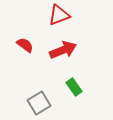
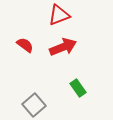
red arrow: moved 3 px up
green rectangle: moved 4 px right, 1 px down
gray square: moved 5 px left, 2 px down; rotated 10 degrees counterclockwise
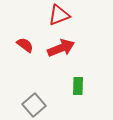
red arrow: moved 2 px left, 1 px down
green rectangle: moved 2 px up; rotated 36 degrees clockwise
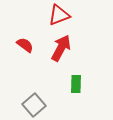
red arrow: rotated 40 degrees counterclockwise
green rectangle: moved 2 px left, 2 px up
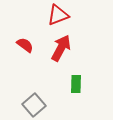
red triangle: moved 1 px left
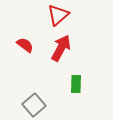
red triangle: rotated 20 degrees counterclockwise
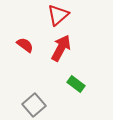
green rectangle: rotated 54 degrees counterclockwise
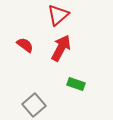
green rectangle: rotated 18 degrees counterclockwise
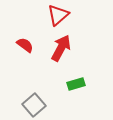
green rectangle: rotated 36 degrees counterclockwise
